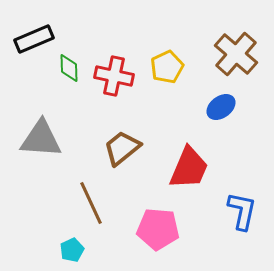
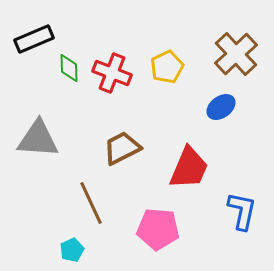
brown cross: rotated 6 degrees clockwise
red cross: moved 2 px left, 3 px up; rotated 9 degrees clockwise
gray triangle: moved 3 px left
brown trapezoid: rotated 12 degrees clockwise
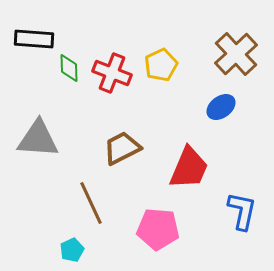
black rectangle: rotated 27 degrees clockwise
yellow pentagon: moved 6 px left, 2 px up
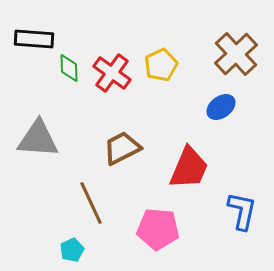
red cross: rotated 15 degrees clockwise
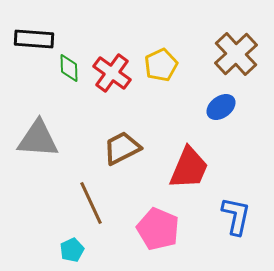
blue L-shape: moved 6 px left, 5 px down
pink pentagon: rotated 18 degrees clockwise
